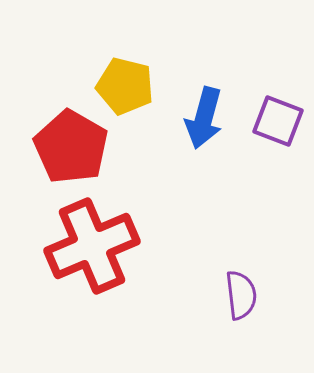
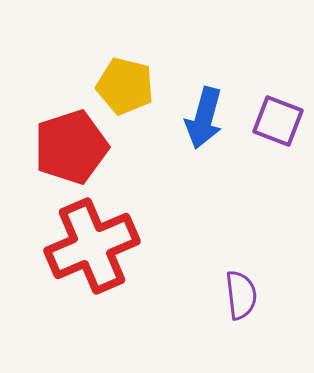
red pentagon: rotated 24 degrees clockwise
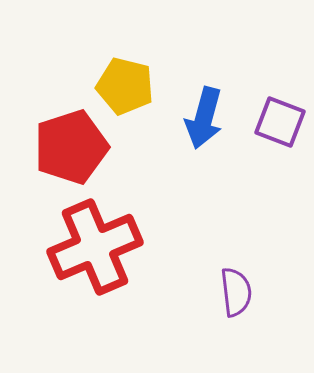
purple square: moved 2 px right, 1 px down
red cross: moved 3 px right, 1 px down
purple semicircle: moved 5 px left, 3 px up
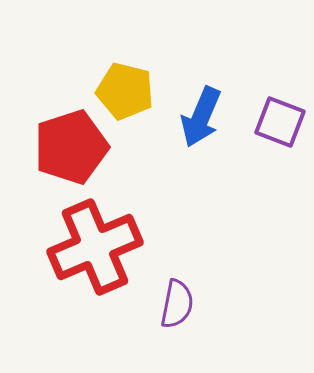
yellow pentagon: moved 5 px down
blue arrow: moved 3 px left, 1 px up; rotated 8 degrees clockwise
purple semicircle: moved 59 px left, 12 px down; rotated 18 degrees clockwise
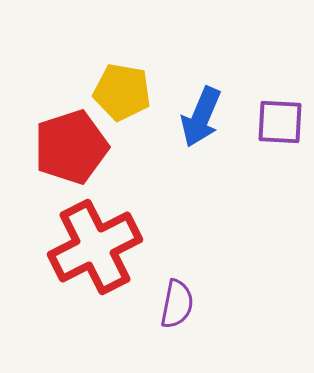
yellow pentagon: moved 3 px left, 1 px down; rotated 4 degrees counterclockwise
purple square: rotated 18 degrees counterclockwise
red cross: rotated 4 degrees counterclockwise
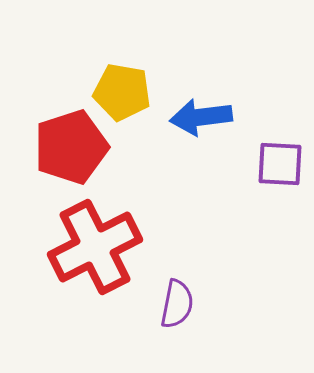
blue arrow: rotated 60 degrees clockwise
purple square: moved 42 px down
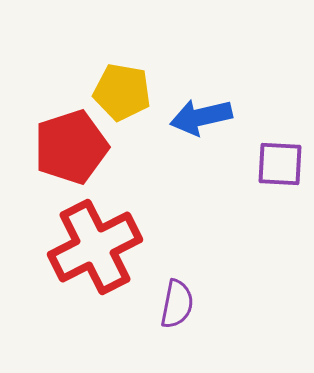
blue arrow: rotated 6 degrees counterclockwise
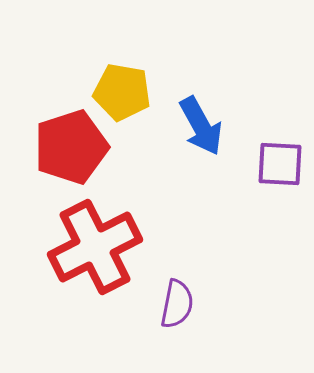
blue arrow: moved 9 px down; rotated 106 degrees counterclockwise
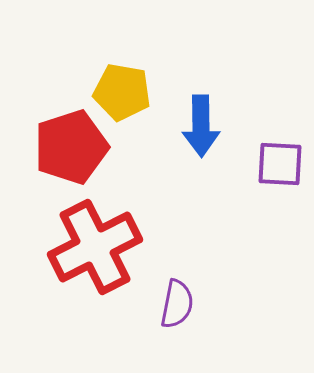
blue arrow: rotated 28 degrees clockwise
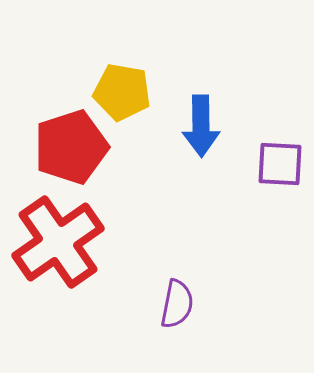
red cross: moved 37 px left, 5 px up; rotated 8 degrees counterclockwise
